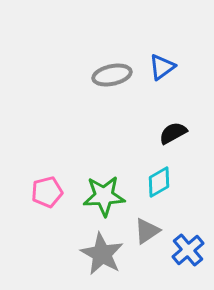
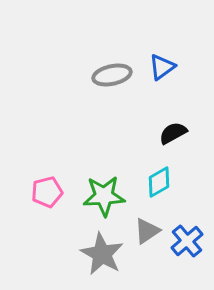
blue cross: moved 1 px left, 9 px up
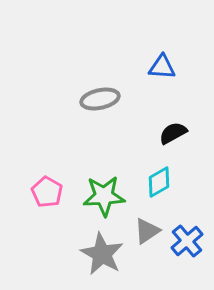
blue triangle: rotated 40 degrees clockwise
gray ellipse: moved 12 px left, 24 px down
pink pentagon: rotated 28 degrees counterclockwise
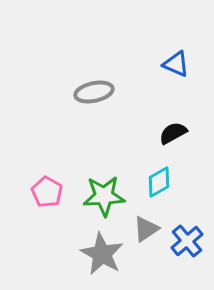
blue triangle: moved 14 px right, 3 px up; rotated 20 degrees clockwise
gray ellipse: moved 6 px left, 7 px up
gray triangle: moved 1 px left, 2 px up
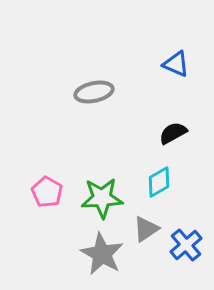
green star: moved 2 px left, 2 px down
blue cross: moved 1 px left, 4 px down
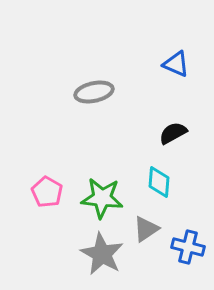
cyan diamond: rotated 56 degrees counterclockwise
green star: rotated 9 degrees clockwise
blue cross: moved 2 px right, 2 px down; rotated 36 degrees counterclockwise
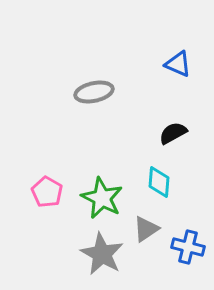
blue triangle: moved 2 px right
green star: rotated 21 degrees clockwise
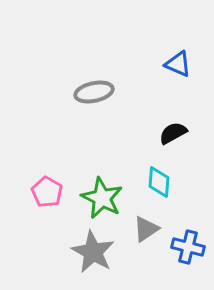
gray star: moved 9 px left, 2 px up
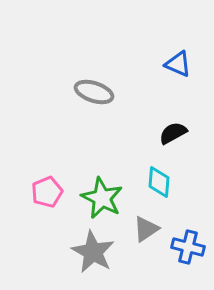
gray ellipse: rotated 30 degrees clockwise
pink pentagon: rotated 20 degrees clockwise
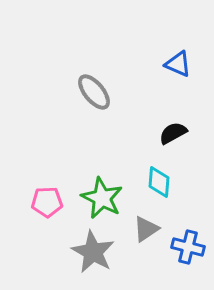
gray ellipse: rotated 33 degrees clockwise
pink pentagon: moved 10 px down; rotated 20 degrees clockwise
